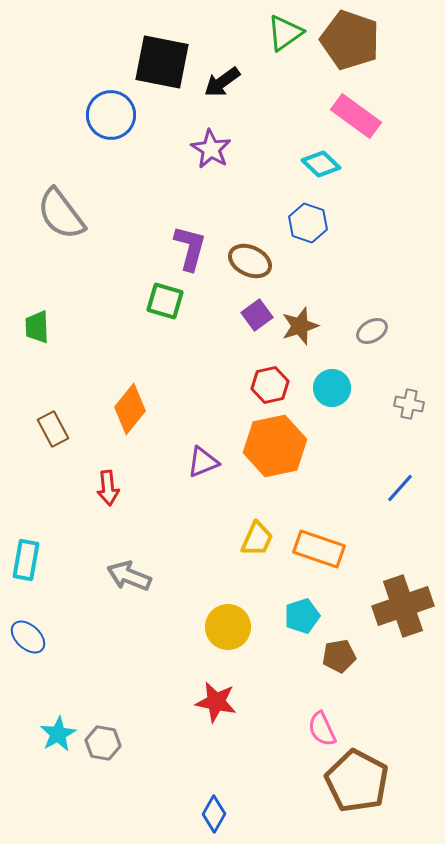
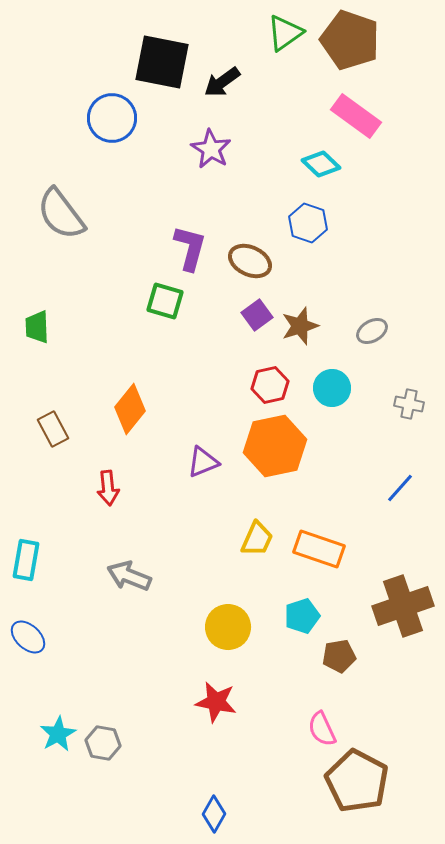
blue circle at (111, 115): moved 1 px right, 3 px down
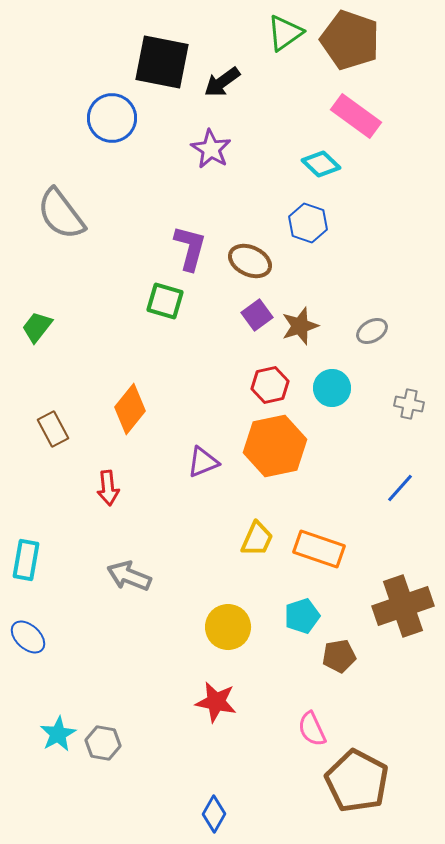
green trapezoid at (37, 327): rotated 40 degrees clockwise
pink semicircle at (322, 729): moved 10 px left
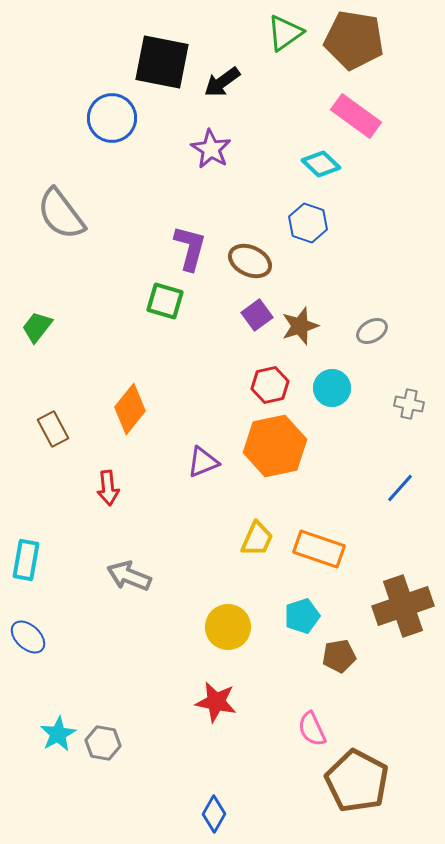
brown pentagon at (350, 40): moved 4 px right; rotated 10 degrees counterclockwise
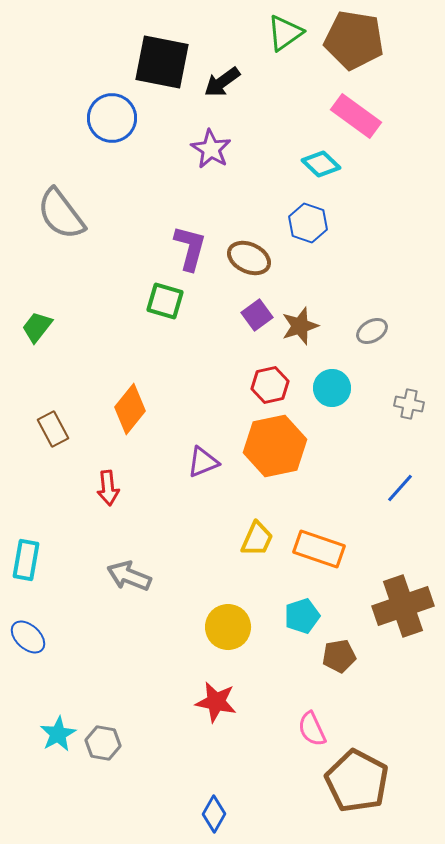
brown ellipse at (250, 261): moved 1 px left, 3 px up
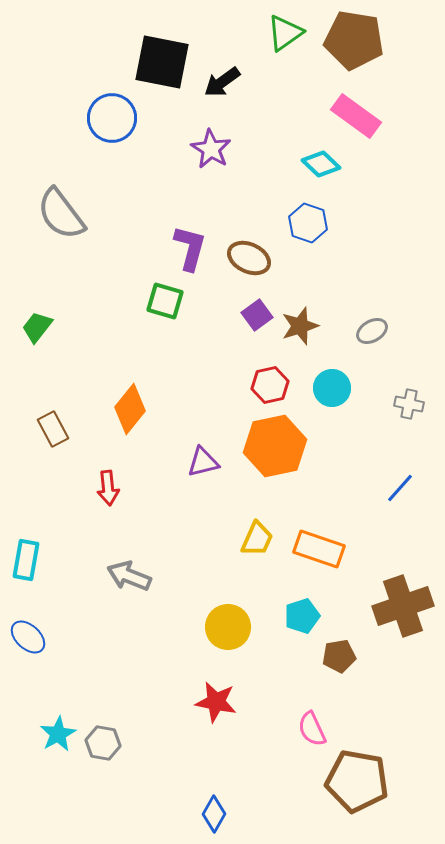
purple triangle at (203, 462): rotated 8 degrees clockwise
brown pentagon at (357, 781): rotated 18 degrees counterclockwise
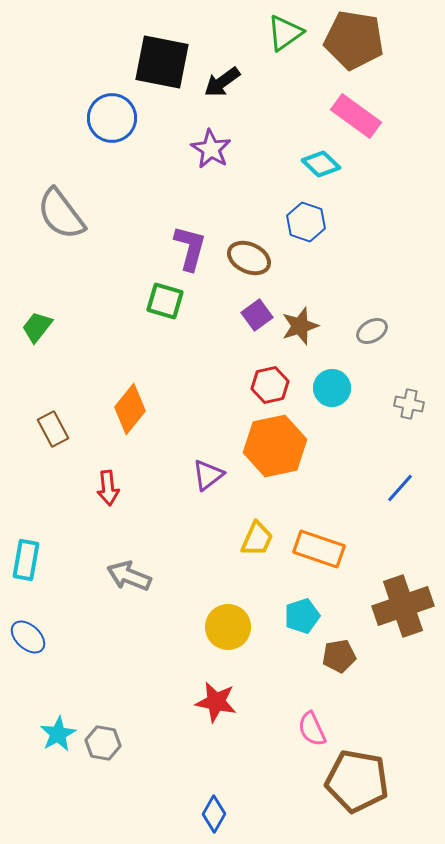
blue hexagon at (308, 223): moved 2 px left, 1 px up
purple triangle at (203, 462): moved 5 px right, 13 px down; rotated 24 degrees counterclockwise
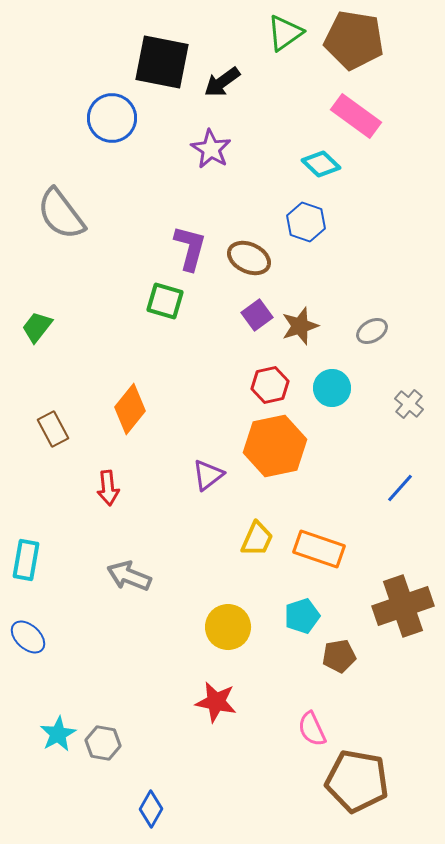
gray cross at (409, 404): rotated 28 degrees clockwise
blue diamond at (214, 814): moved 63 px left, 5 px up
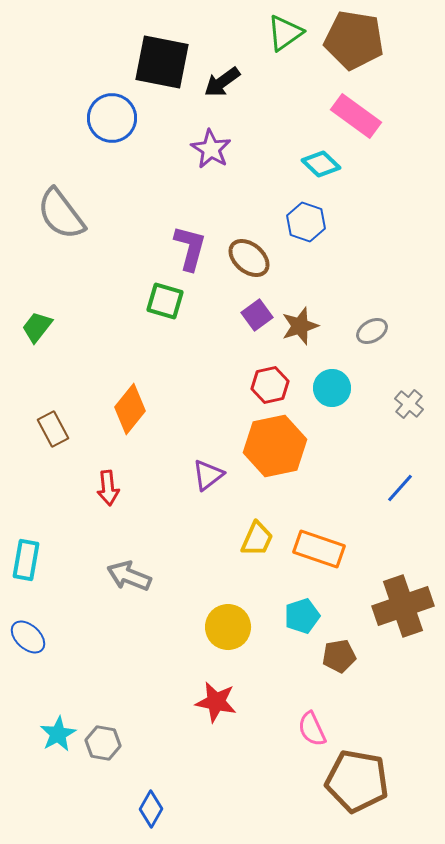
brown ellipse at (249, 258): rotated 15 degrees clockwise
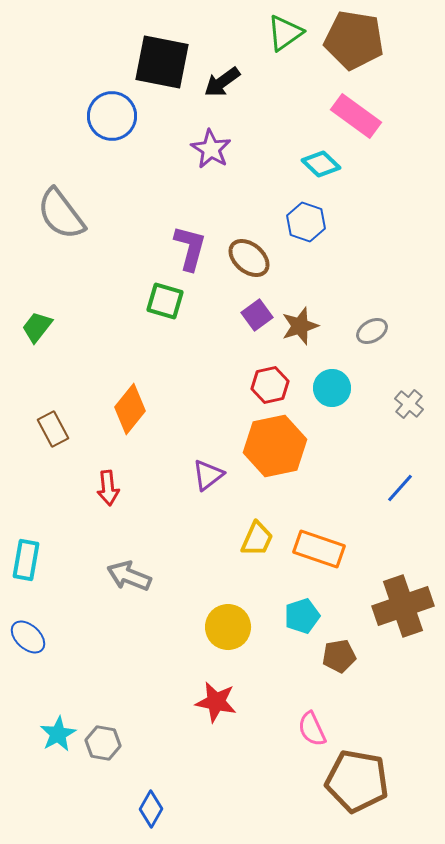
blue circle at (112, 118): moved 2 px up
